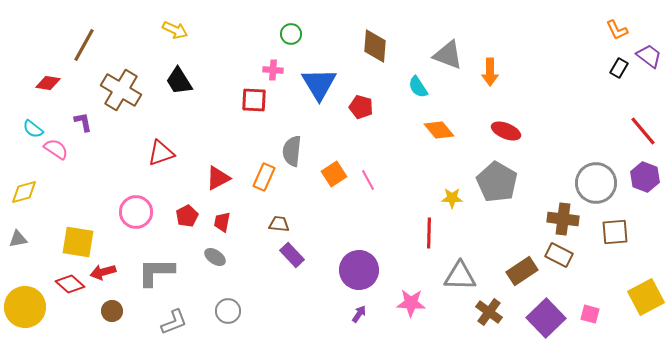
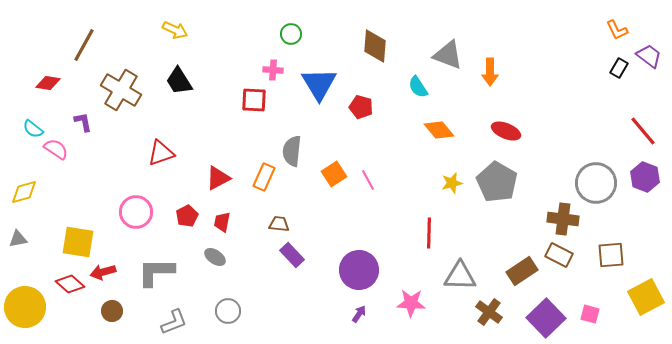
yellow star at (452, 198): moved 15 px up; rotated 15 degrees counterclockwise
brown square at (615, 232): moved 4 px left, 23 px down
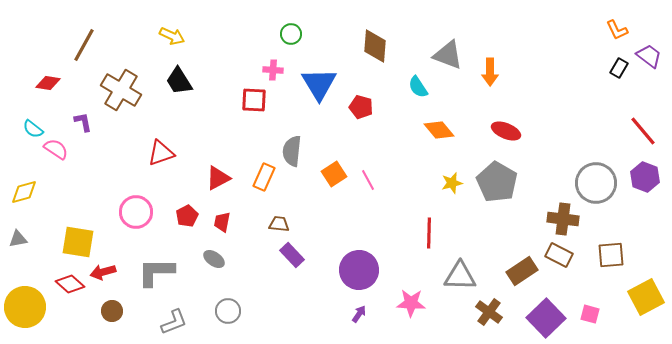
yellow arrow at (175, 30): moved 3 px left, 6 px down
gray ellipse at (215, 257): moved 1 px left, 2 px down
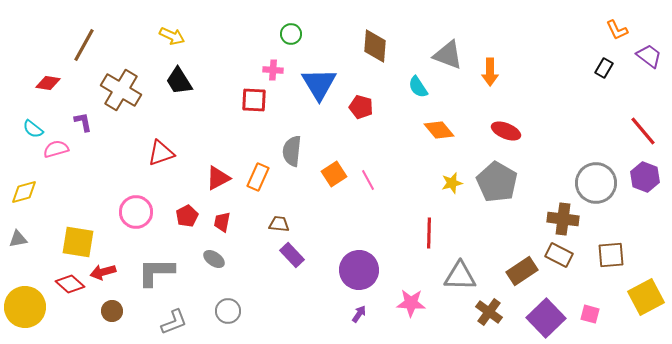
black rectangle at (619, 68): moved 15 px left
pink semicircle at (56, 149): rotated 50 degrees counterclockwise
orange rectangle at (264, 177): moved 6 px left
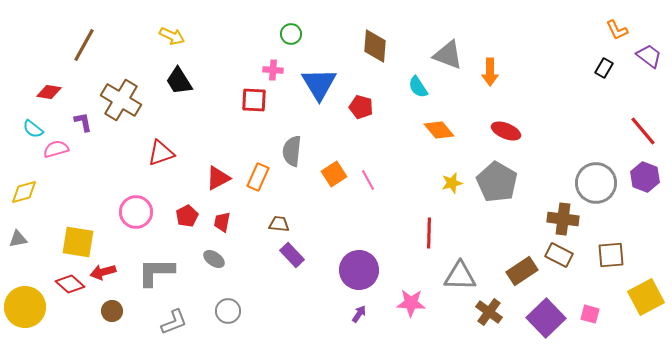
red diamond at (48, 83): moved 1 px right, 9 px down
brown cross at (121, 90): moved 10 px down
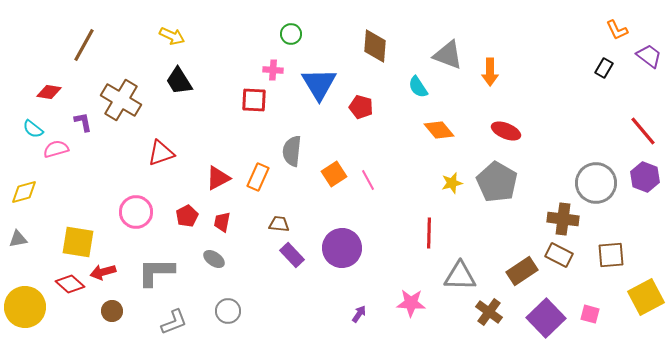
purple circle at (359, 270): moved 17 px left, 22 px up
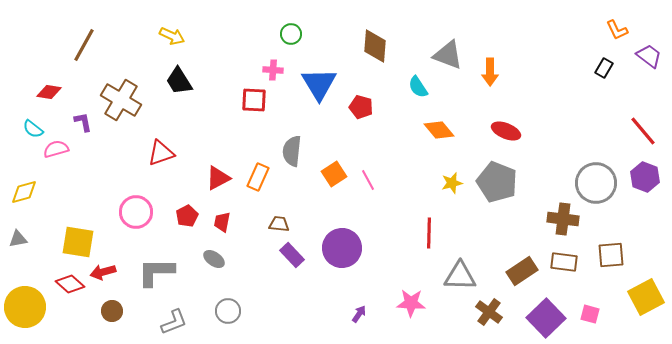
gray pentagon at (497, 182): rotated 9 degrees counterclockwise
brown rectangle at (559, 255): moved 5 px right, 7 px down; rotated 20 degrees counterclockwise
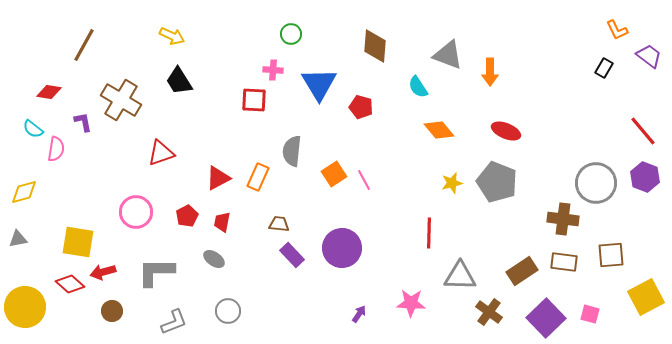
pink semicircle at (56, 149): rotated 115 degrees clockwise
pink line at (368, 180): moved 4 px left
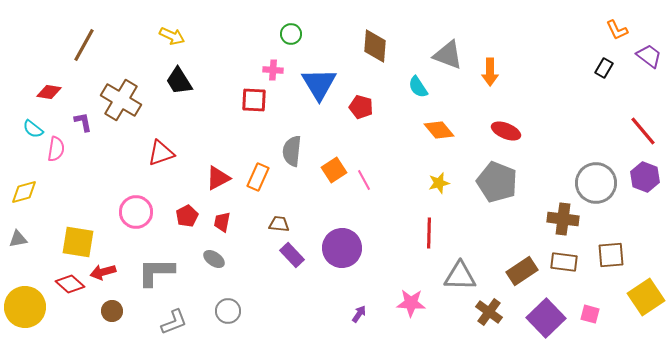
orange square at (334, 174): moved 4 px up
yellow star at (452, 183): moved 13 px left
yellow square at (646, 297): rotated 6 degrees counterclockwise
